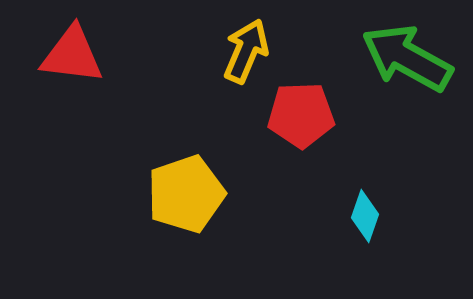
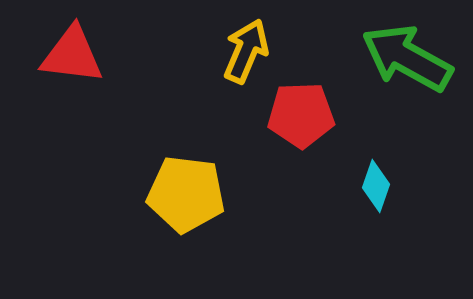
yellow pentagon: rotated 26 degrees clockwise
cyan diamond: moved 11 px right, 30 px up
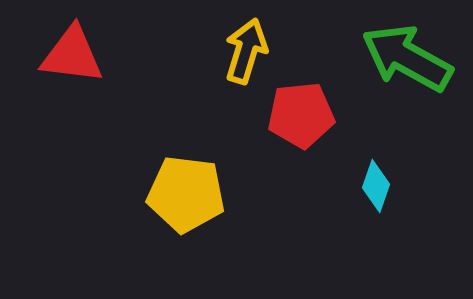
yellow arrow: rotated 6 degrees counterclockwise
red pentagon: rotated 4 degrees counterclockwise
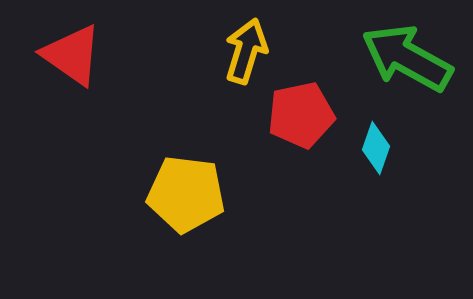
red triangle: rotated 28 degrees clockwise
red pentagon: rotated 6 degrees counterclockwise
cyan diamond: moved 38 px up
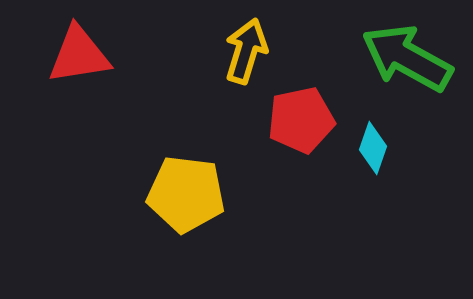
red triangle: moved 7 px right; rotated 44 degrees counterclockwise
red pentagon: moved 5 px down
cyan diamond: moved 3 px left
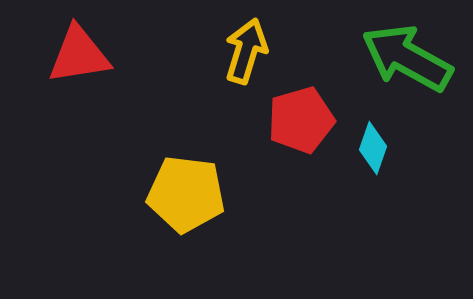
red pentagon: rotated 4 degrees counterclockwise
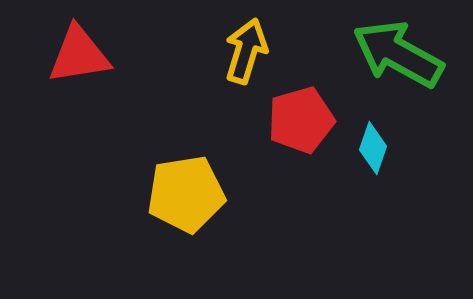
green arrow: moved 9 px left, 4 px up
yellow pentagon: rotated 16 degrees counterclockwise
